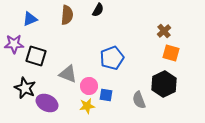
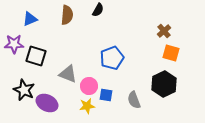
black star: moved 1 px left, 2 px down
gray semicircle: moved 5 px left
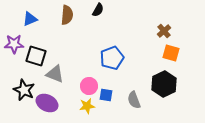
gray triangle: moved 13 px left
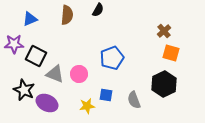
black square: rotated 10 degrees clockwise
pink circle: moved 10 px left, 12 px up
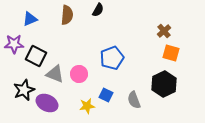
black star: rotated 25 degrees clockwise
blue square: rotated 16 degrees clockwise
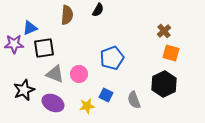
blue triangle: moved 9 px down
black square: moved 8 px right, 8 px up; rotated 35 degrees counterclockwise
purple ellipse: moved 6 px right
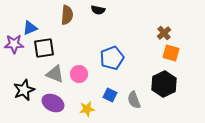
black semicircle: rotated 72 degrees clockwise
brown cross: moved 2 px down
blue square: moved 4 px right
yellow star: moved 3 px down
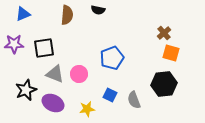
blue triangle: moved 7 px left, 14 px up
black hexagon: rotated 20 degrees clockwise
black star: moved 2 px right
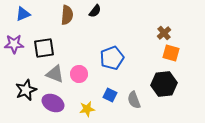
black semicircle: moved 3 px left, 1 px down; rotated 64 degrees counterclockwise
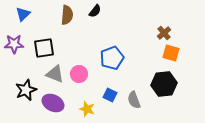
blue triangle: rotated 21 degrees counterclockwise
yellow star: rotated 28 degrees clockwise
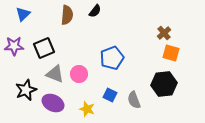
purple star: moved 2 px down
black square: rotated 15 degrees counterclockwise
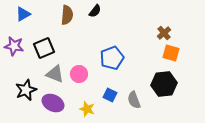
blue triangle: rotated 14 degrees clockwise
purple star: rotated 12 degrees clockwise
